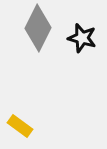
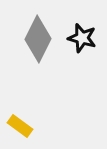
gray diamond: moved 11 px down
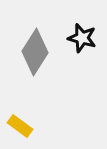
gray diamond: moved 3 px left, 13 px down; rotated 6 degrees clockwise
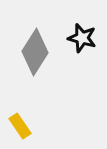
yellow rectangle: rotated 20 degrees clockwise
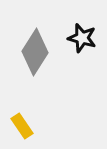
yellow rectangle: moved 2 px right
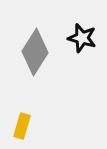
yellow rectangle: rotated 50 degrees clockwise
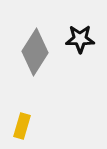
black star: moved 2 px left, 1 px down; rotated 16 degrees counterclockwise
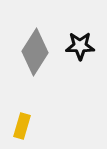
black star: moved 7 px down
